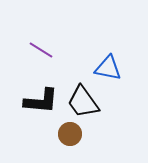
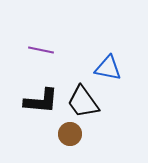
purple line: rotated 20 degrees counterclockwise
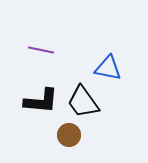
brown circle: moved 1 px left, 1 px down
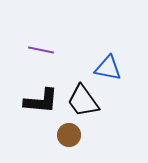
black trapezoid: moved 1 px up
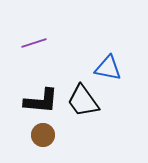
purple line: moved 7 px left, 7 px up; rotated 30 degrees counterclockwise
brown circle: moved 26 px left
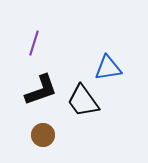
purple line: rotated 55 degrees counterclockwise
blue triangle: rotated 20 degrees counterclockwise
black L-shape: moved 11 px up; rotated 24 degrees counterclockwise
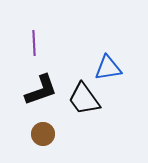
purple line: rotated 20 degrees counterclockwise
black trapezoid: moved 1 px right, 2 px up
brown circle: moved 1 px up
